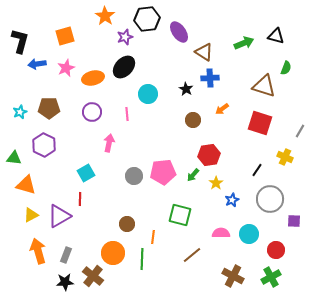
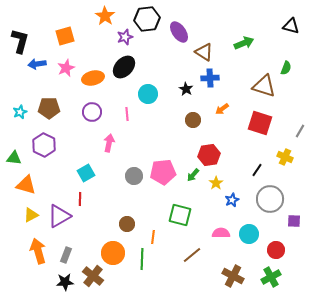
black triangle at (276, 36): moved 15 px right, 10 px up
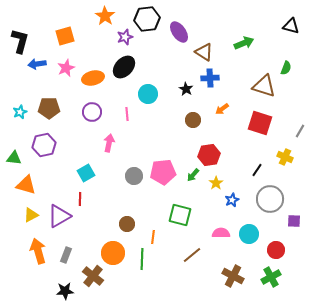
purple hexagon at (44, 145): rotated 20 degrees clockwise
black star at (65, 282): moved 9 px down
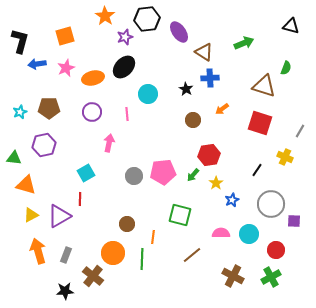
gray circle at (270, 199): moved 1 px right, 5 px down
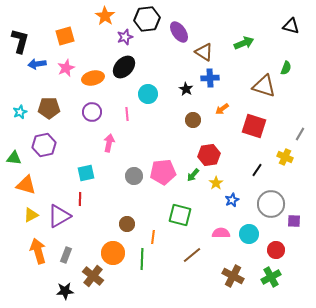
red square at (260, 123): moved 6 px left, 3 px down
gray line at (300, 131): moved 3 px down
cyan square at (86, 173): rotated 18 degrees clockwise
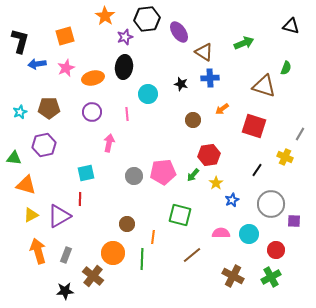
black ellipse at (124, 67): rotated 35 degrees counterclockwise
black star at (186, 89): moved 5 px left, 5 px up; rotated 16 degrees counterclockwise
